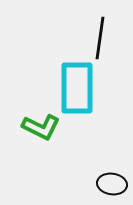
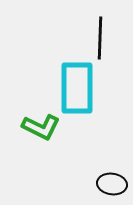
black line: rotated 6 degrees counterclockwise
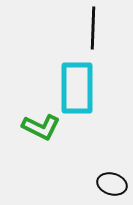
black line: moved 7 px left, 10 px up
black ellipse: rotated 8 degrees clockwise
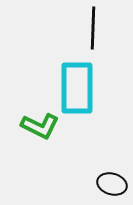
green L-shape: moved 1 px left, 1 px up
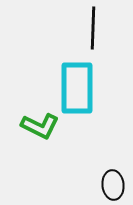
black ellipse: moved 1 px right, 1 px down; rotated 68 degrees clockwise
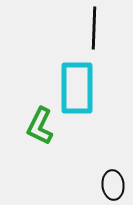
black line: moved 1 px right
green L-shape: rotated 90 degrees clockwise
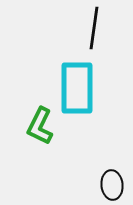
black line: rotated 6 degrees clockwise
black ellipse: moved 1 px left
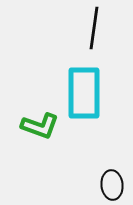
cyan rectangle: moved 7 px right, 5 px down
green L-shape: rotated 96 degrees counterclockwise
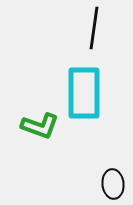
black ellipse: moved 1 px right, 1 px up
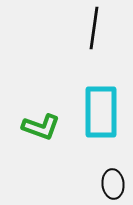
cyan rectangle: moved 17 px right, 19 px down
green L-shape: moved 1 px right, 1 px down
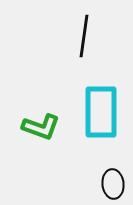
black line: moved 10 px left, 8 px down
